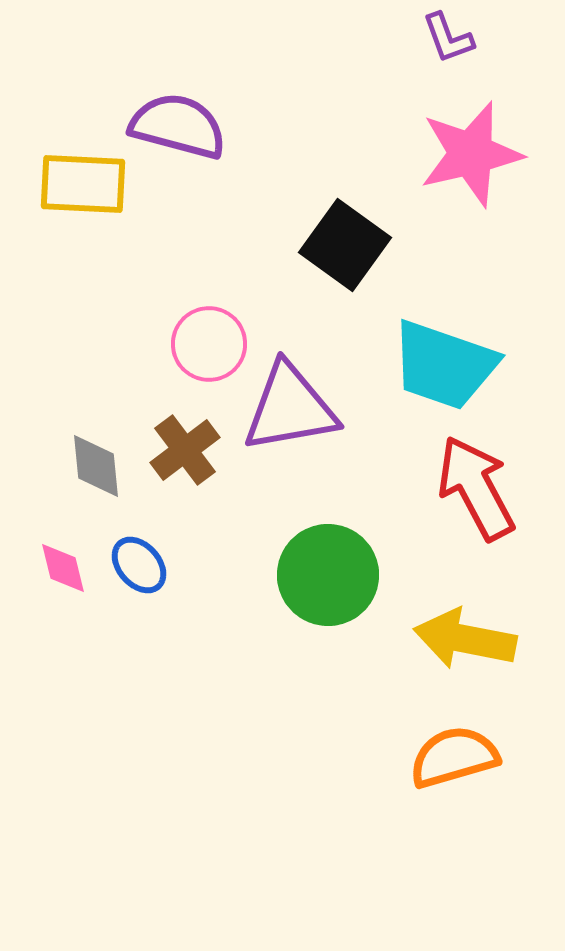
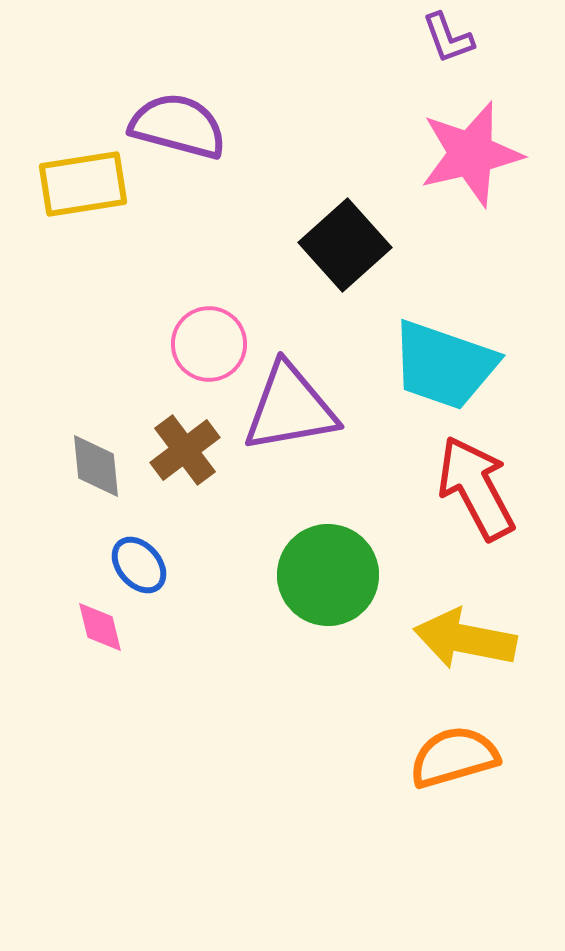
yellow rectangle: rotated 12 degrees counterclockwise
black square: rotated 12 degrees clockwise
pink diamond: moved 37 px right, 59 px down
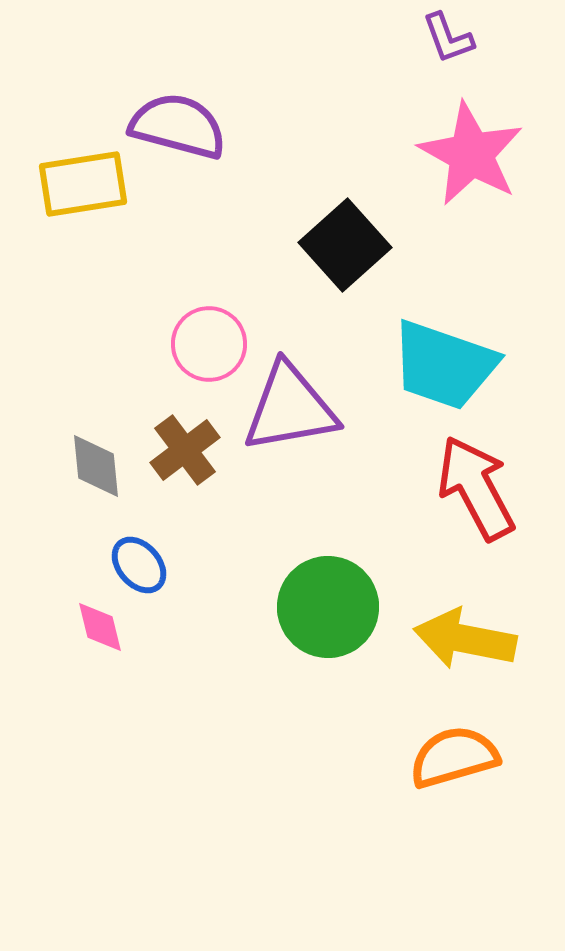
pink star: rotated 30 degrees counterclockwise
green circle: moved 32 px down
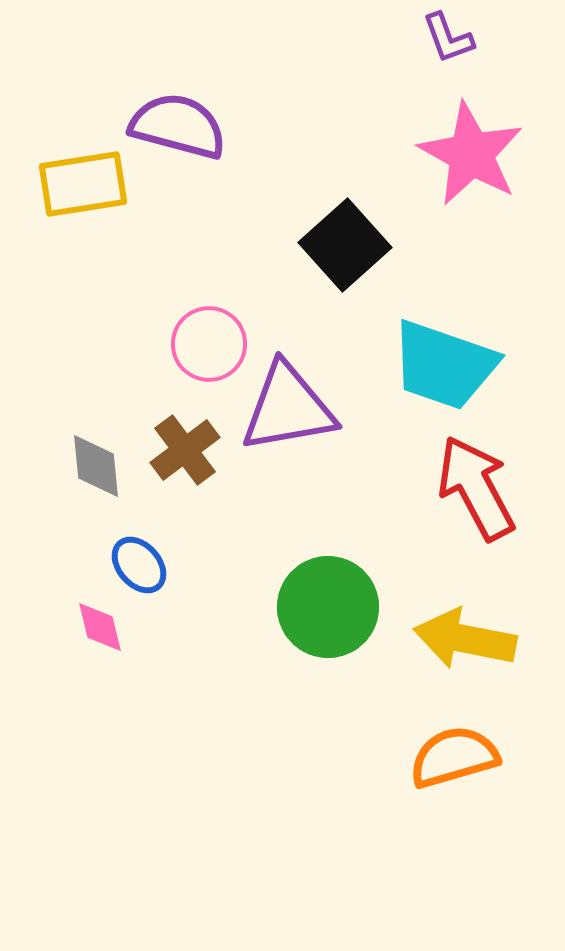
purple triangle: moved 2 px left
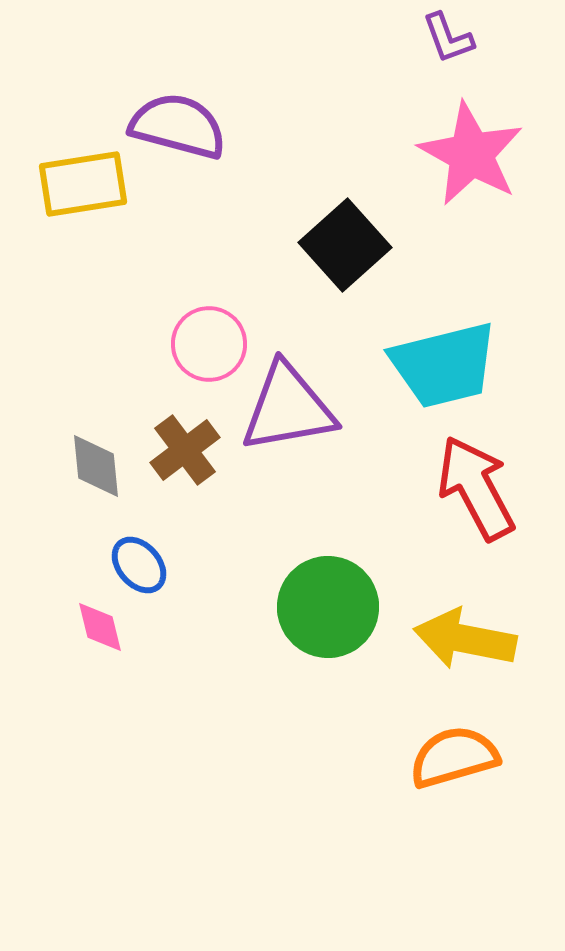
cyan trapezoid: rotated 33 degrees counterclockwise
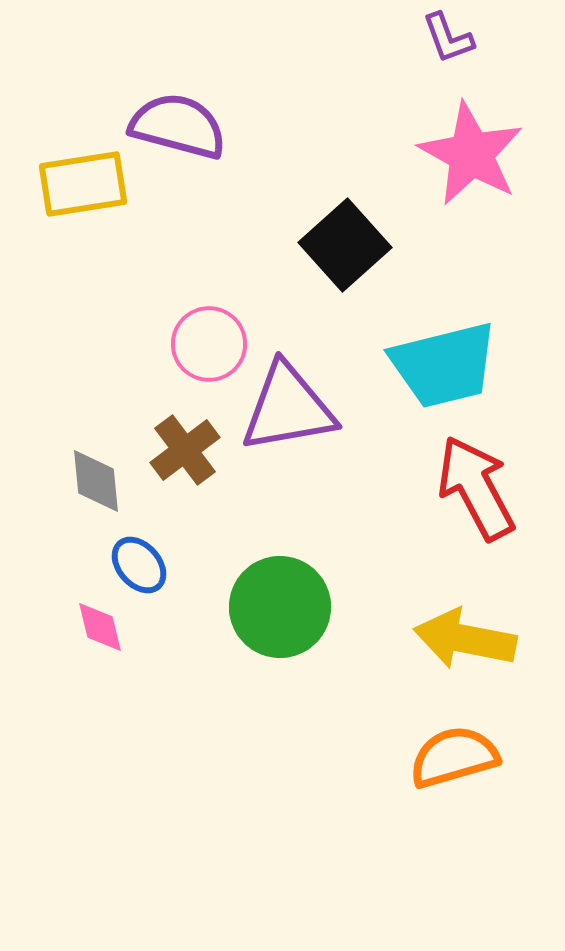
gray diamond: moved 15 px down
green circle: moved 48 px left
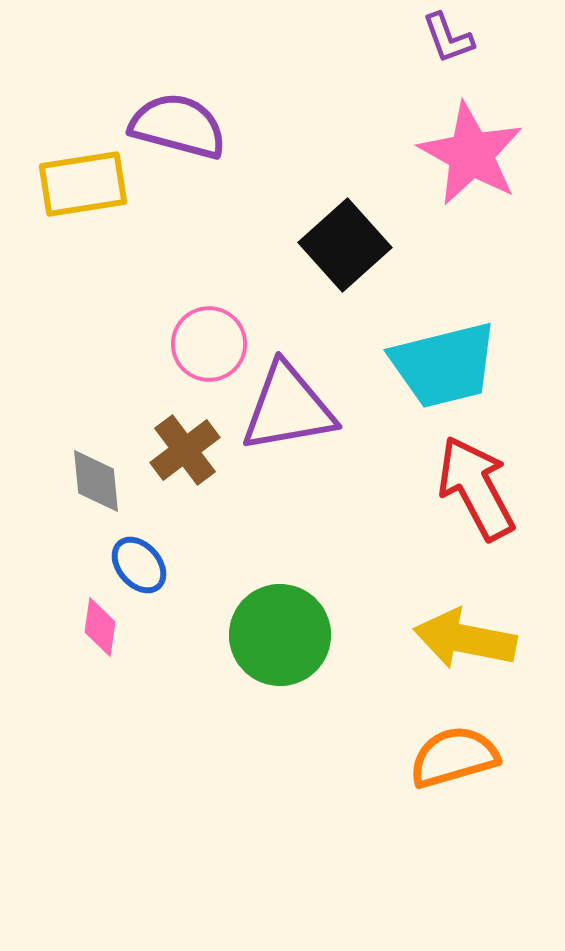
green circle: moved 28 px down
pink diamond: rotated 22 degrees clockwise
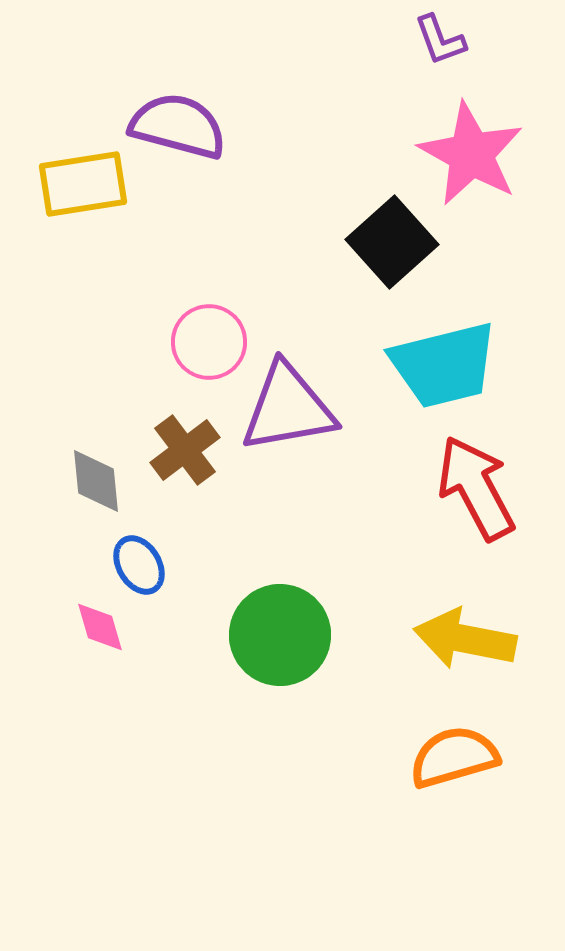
purple L-shape: moved 8 px left, 2 px down
black square: moved 47 px right, 3 px up
pink circle: moved 2 px up
blue ellipse: rotated 10 degrees clockwise
pink diamond: rotated 24 degrees counterclockwise
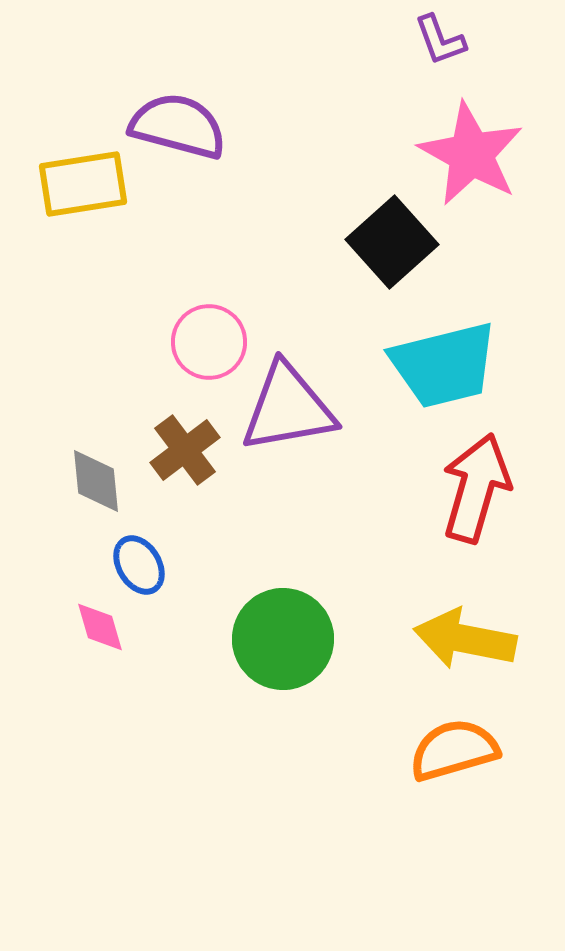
red arrow: rotated 44 degrees clockwise
green circle: moved 3 px right, 4 px down
orange semicircle: moved 7 px up
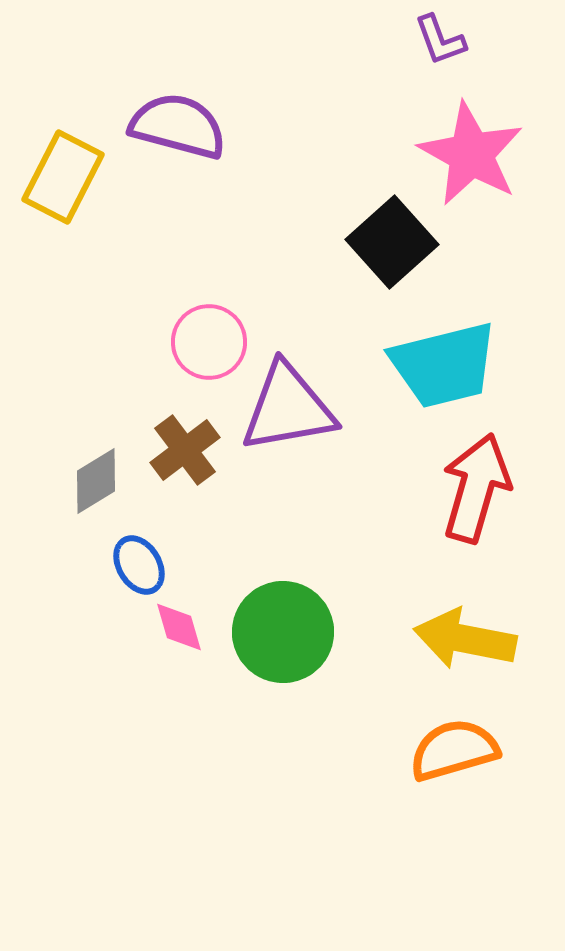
yellow rectangle: moved 20 px left, 7 px up; rotated 54 degrees counterclockwise
gray diamond: rotated 64 degrees clockwise
pink diamond: moved 79 px right
green circle: moved 7 px up
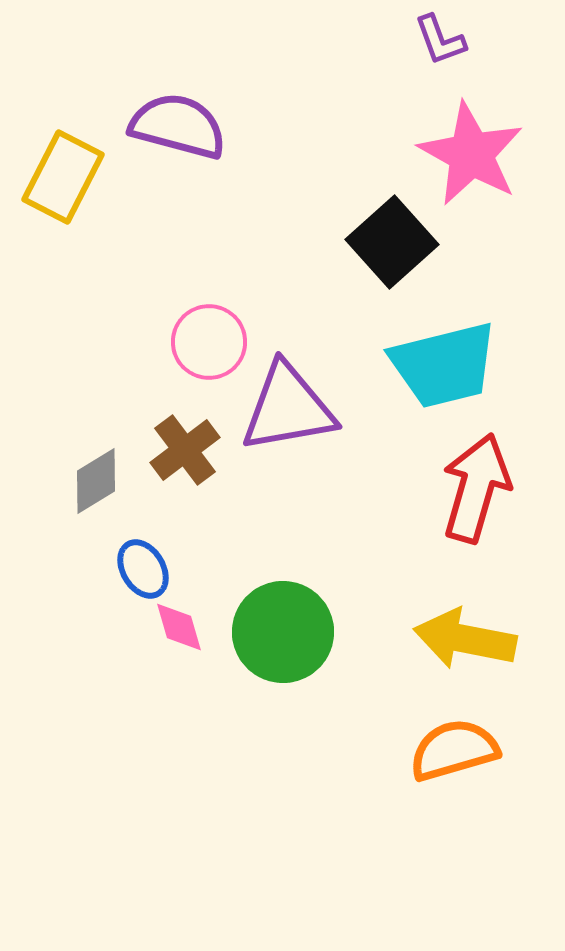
blue ellipse: moved 4 px right, 4 px down
